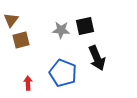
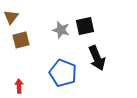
brown triangle: moved 3 px up
gray star: rotated 12 degrees clockwise
red arrow: moved 9 px left, 3 px down
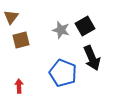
black square: rotated 18 degrees counterclockwise
black arrow: moved 5 px left
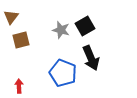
black arrow: moved 1 px left
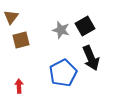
blue pentagon: rotated 24 degrees clockwise
